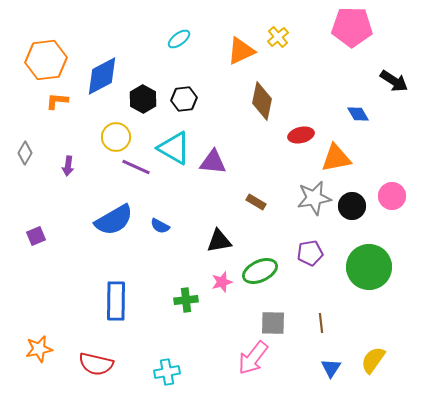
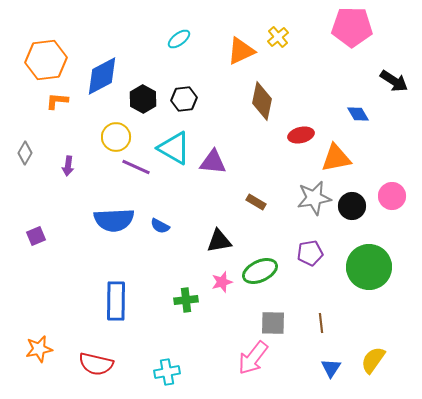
blue semicircle at (114, 220): rotated 27 degrees clockwise
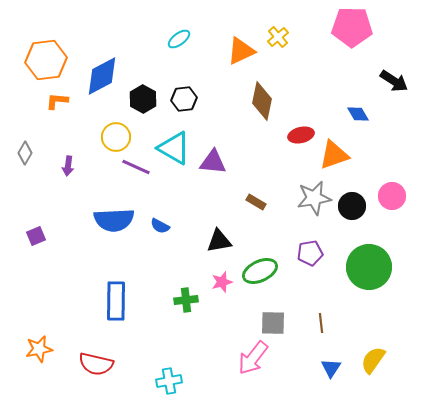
orange triangle at (336, 158): moved 2 px left, 3 px up; rotated 8 degrees counterclockwise
cyan cross at (167, 372): moved 2 px right, 9 px down
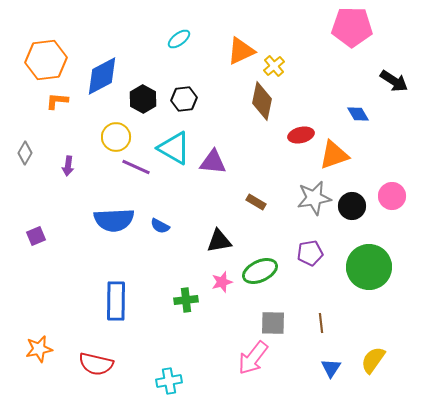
yellow cross at (278, 37): moved 4 px left, 29 px down
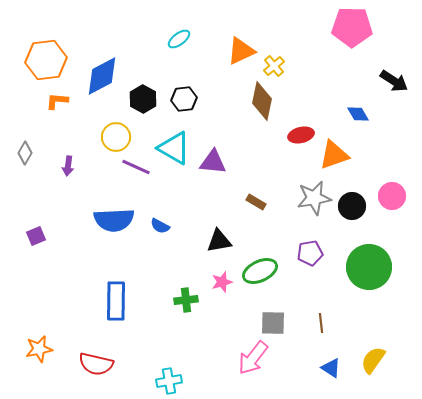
blue triangle at (331, 368): rotated 30 degrees counterclockwise
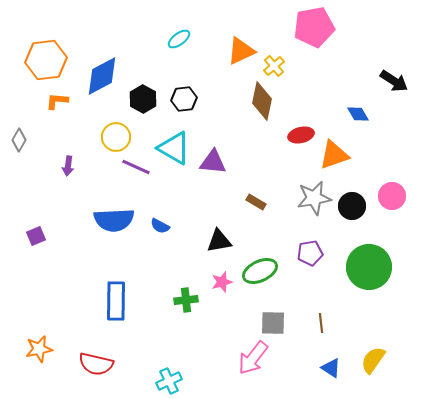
pink pentagon at (352, 27): moved 38 px left; rotated 12 degrees counterclockwise
gray diamond at (25, 153): moved 6 px left, 13 px up
cyan cross at (169, 381): rotated 15 degrees counterclockwise
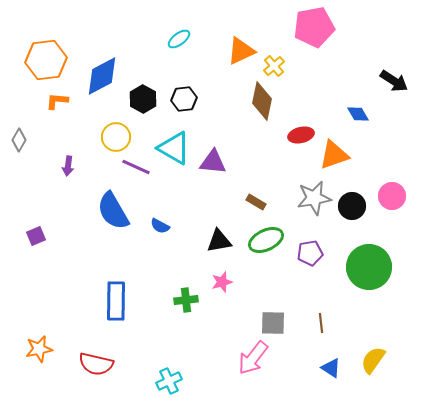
blue semicircle at (114, 220): moved 1 px left, 9 px up; rotated 63 degrees clockwise
green ellipse at (260, 271): moved 6 px right, 31 px up
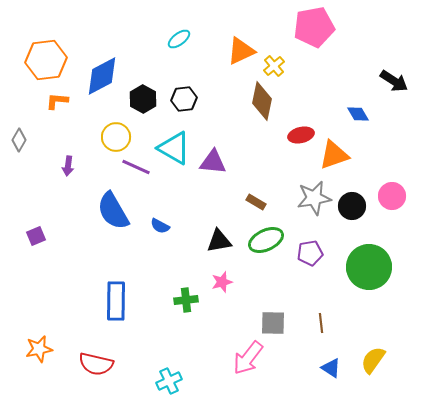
pink arrow at (253, 358): moved 5 px left
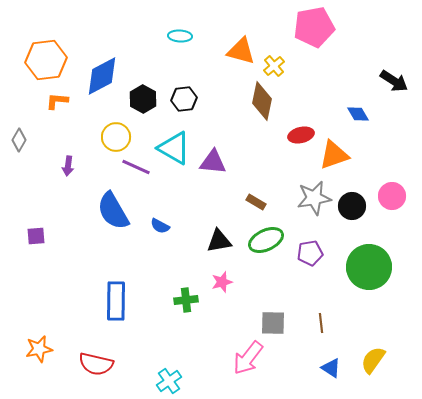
cyan ellipse at (179, 39): moved 1 px right, 3 px up; rotated 40 degrees clockwise
orange triangle at (241, 51): rotated 40 degrees clockwise
purple square at (36, 236): rotated 18 degrees clockwise
cyan cross at (169, 381): rotated 10 degrees counterclockwise
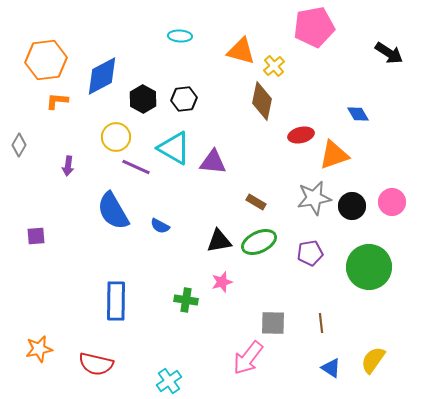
black arrow at (394, 81): moved 5 px left, 28 px up
gray diamond at (19, 140): moved 5 px down
pink circle at (392, 196): moved 6 px down
green ellipse at (266, 240): moved 7 px left, 2 px down
green cross at (186, 300): rotated 15 degrees clockwise
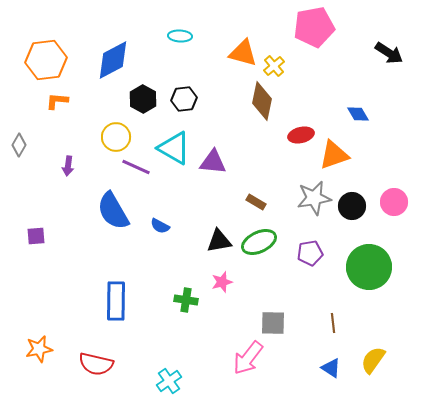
orange triangle at (241, 51): moved 2 px right, 2 px down
blue diamond at (102, 76): moved 11 px right, 16 px up
pink circle at (392, 202): moved 2 px right
brown line at (321, 323): moved 12 px right
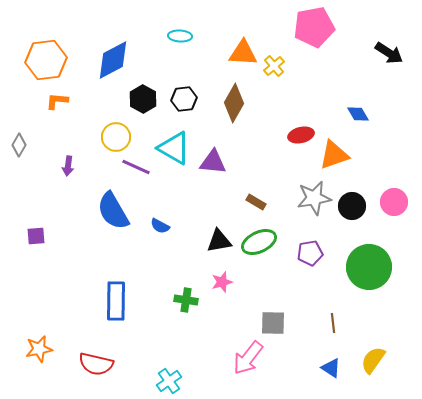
orange triangle at (243, 53): rotated 12 degrees counterclockwise
brown diamond at (262, 101): moved 28 px left, 2 px down; rotated 18 degrees clockwise
